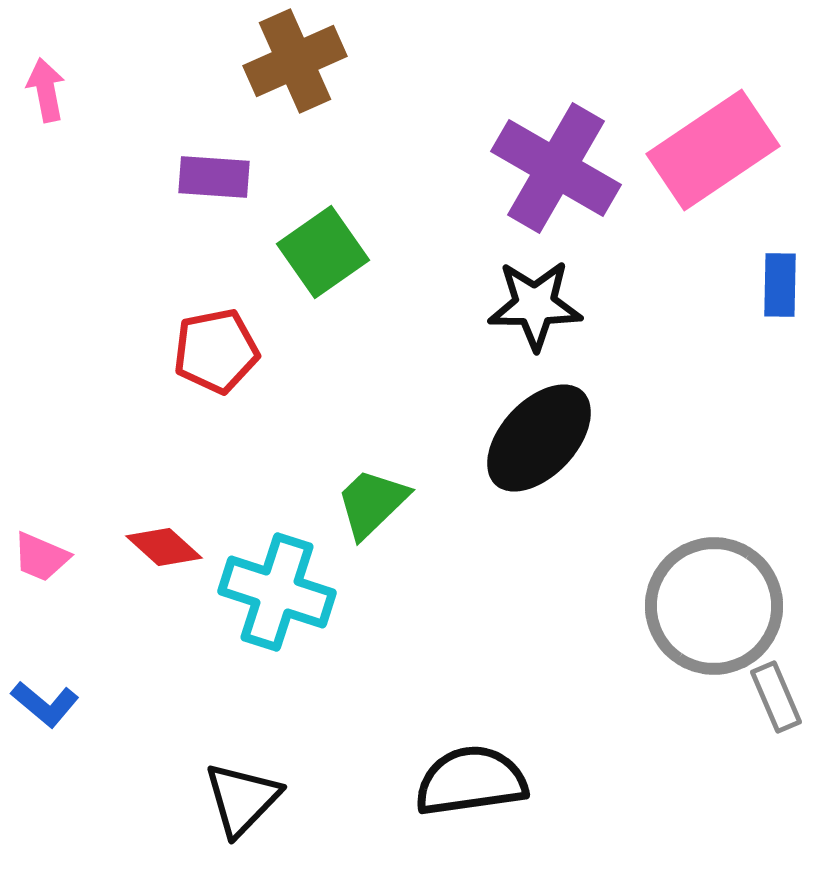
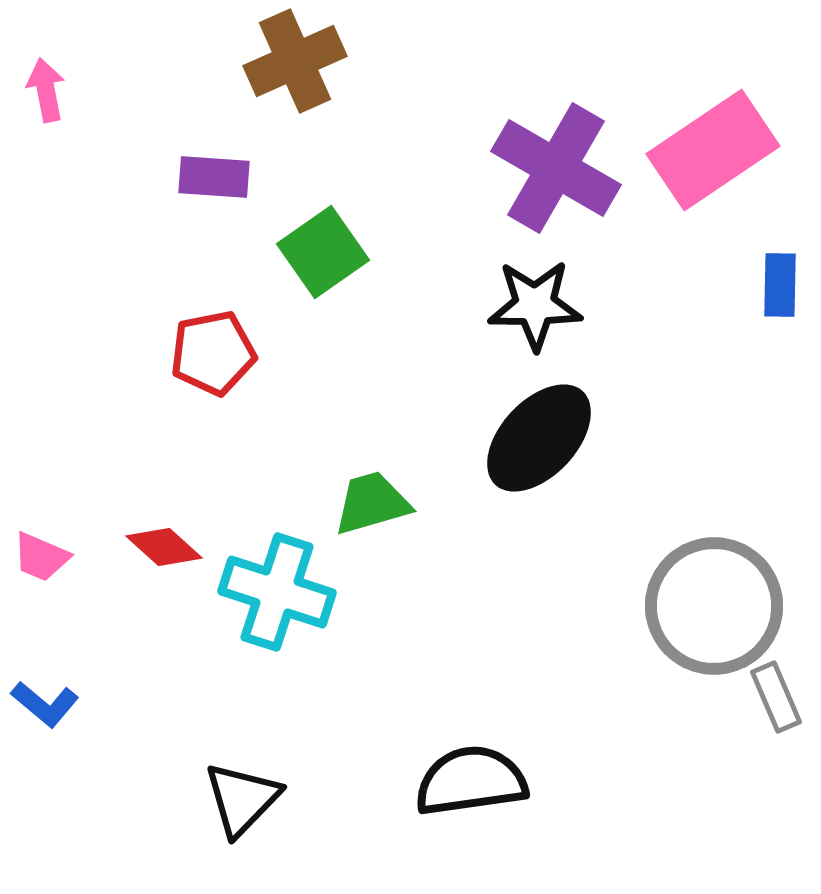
red pentagon: moved 3 px left, 2 px down
green trapezoid: rotated 28 degrees clockwise
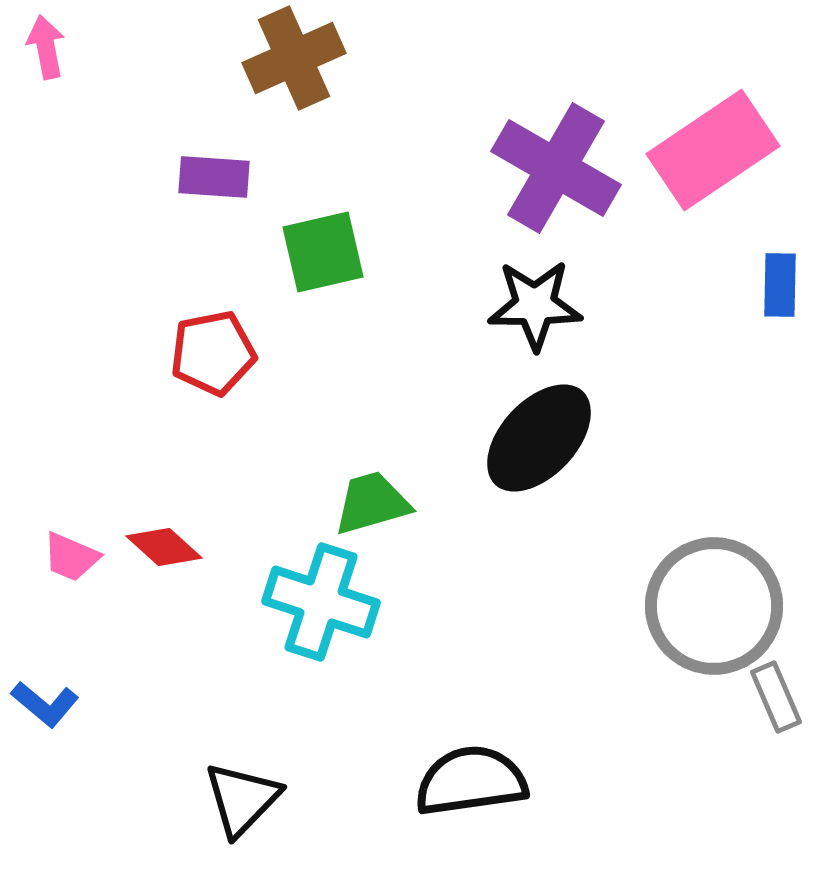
brown cross: moved 1 px left, 3 px up
pink arrow: moved 43 px up
green square: rotated 22 degrees clockwise
pink trapezoid: moved 30 px right
cyan cross: moved 44 px right, 10 px down
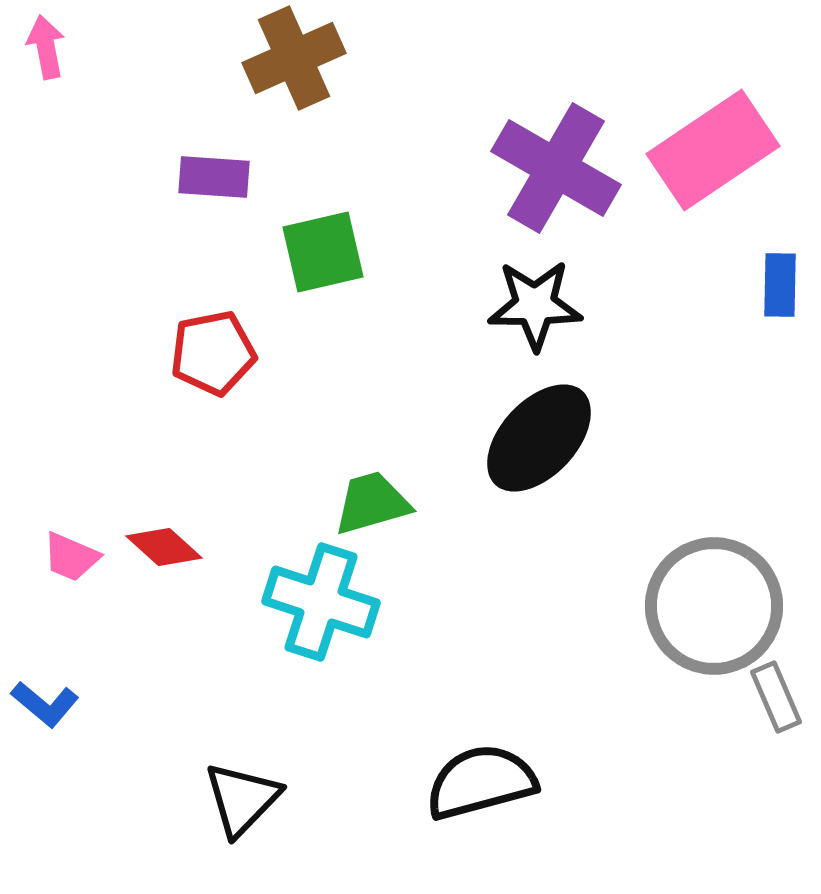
black semicircle: moved 10 px right, 1 px down; rotated 7 degrees counterclockwise
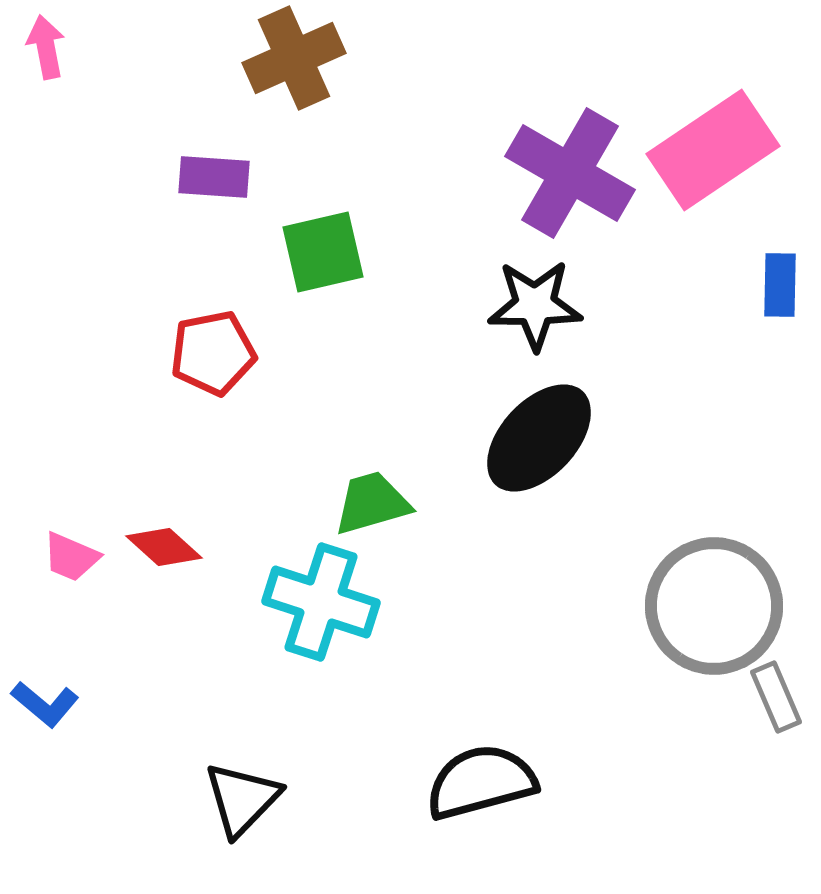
purple cross: moved 14 px right, 5 px down
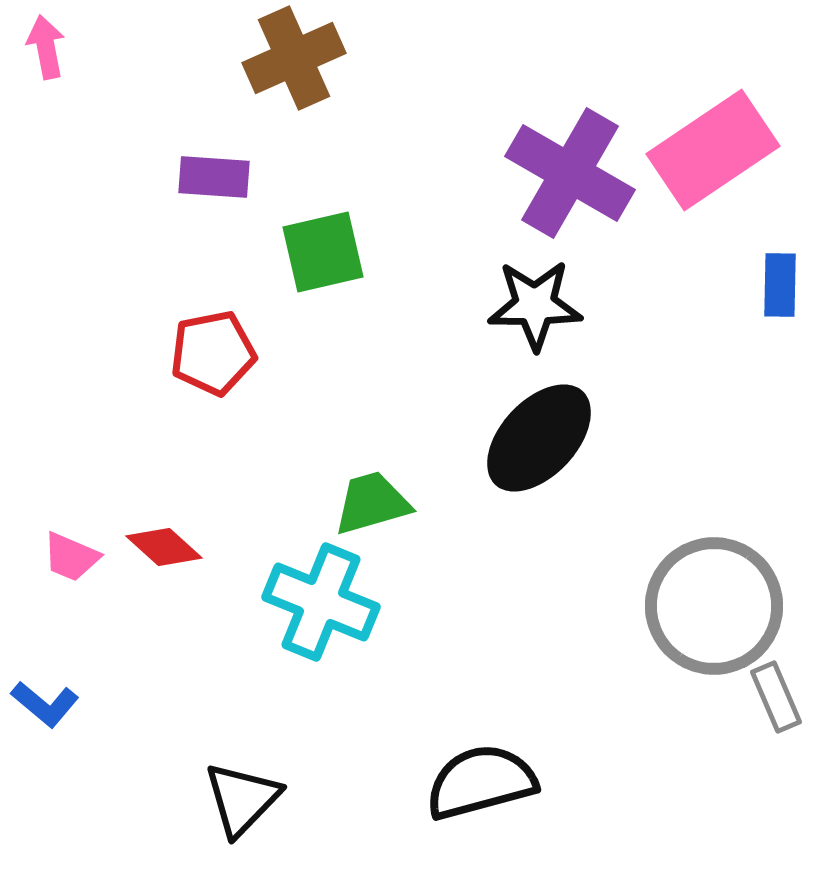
cyan cross: rotated 4 degrees clockwise
